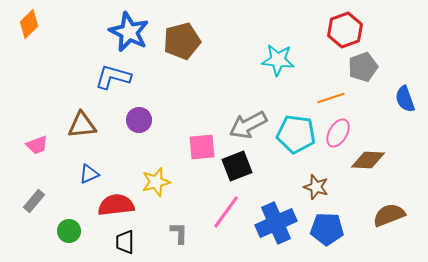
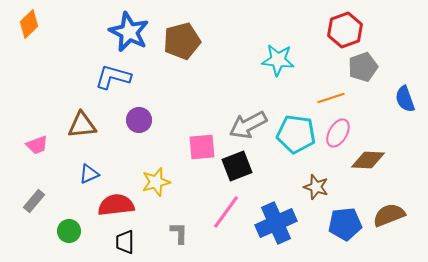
blue pentagon: moved 18 px right, 5 px up; rotated 8 degrees counterclockwise
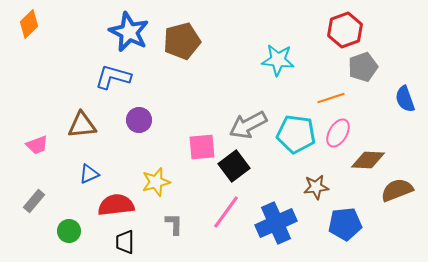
black square: moved 3 px left; rotated 16 degrees counterclockwise
brown star: rotated 25 degrees counterclockwise
brown semicircle: moved 8 px right, 25 px up
gray L-shape: moved 5 px left, 9 px up
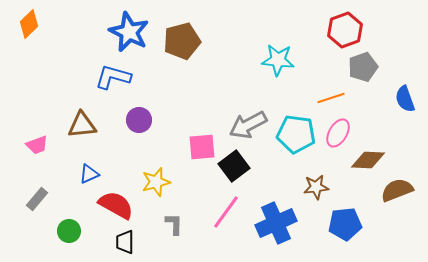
gray rectangle: moved 3 px right, 2 px up
red semicircle: rotated 36 degrees clockwise
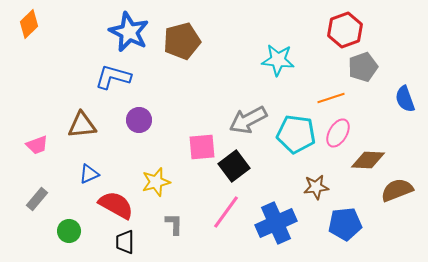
gray arrow: moved 5 px up
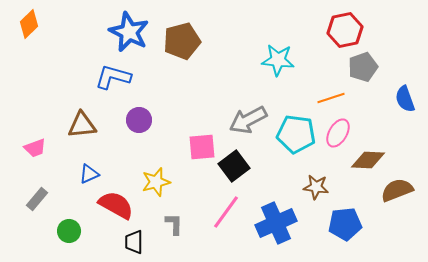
red hexagon: rotated 8 degrees clockwise
pink trapezoid: moved 2 px left, 3 px down
brown star: rotated 15 degrees clockwise
black trapezoid: moved 9 px right
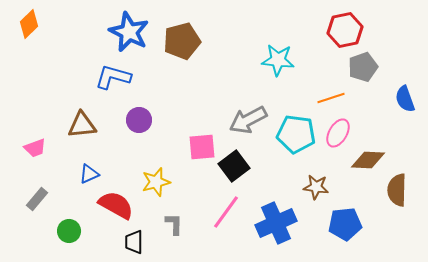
brown semicircle: rotated 68 degrees counterclockwise
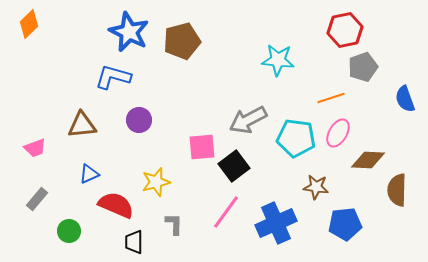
cyan pentagon: moved 4 px down
red semicircle: rotated 6 degrees counterclockwise
